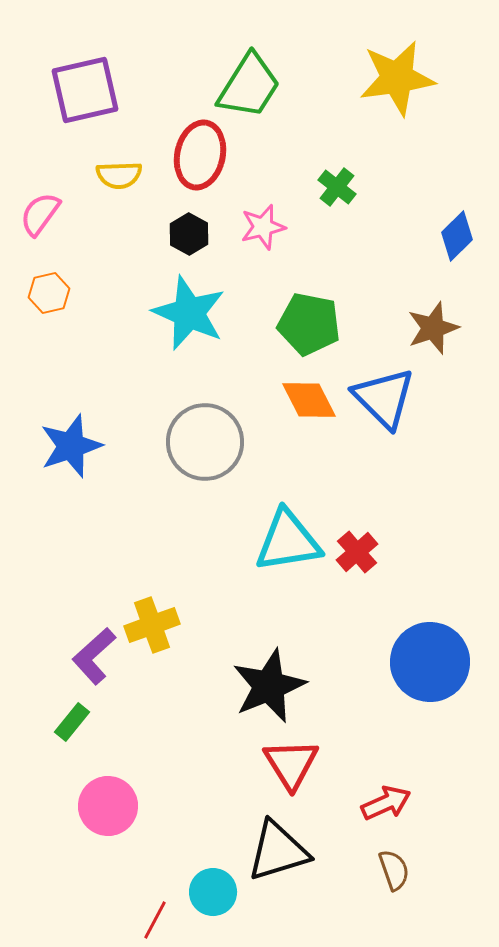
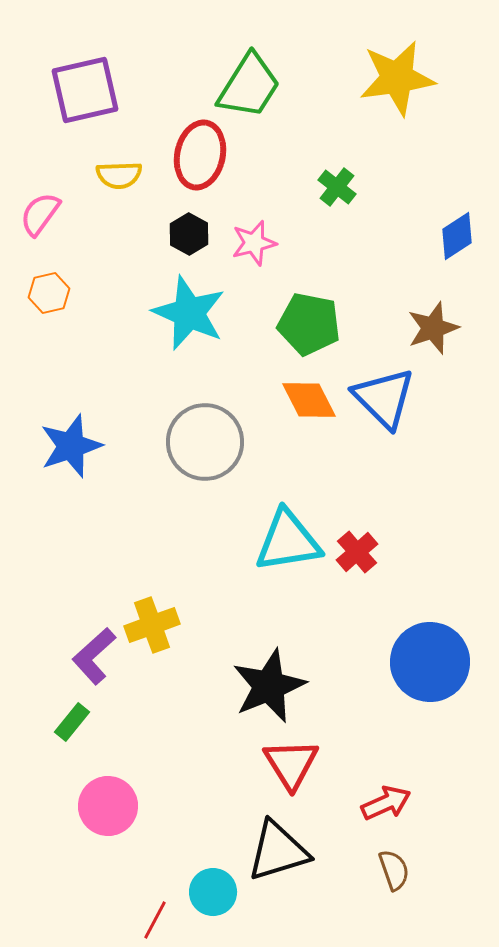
pink star: moved 9 px left, 16 px down
blue diamond: rotated 12 degrees clockwise
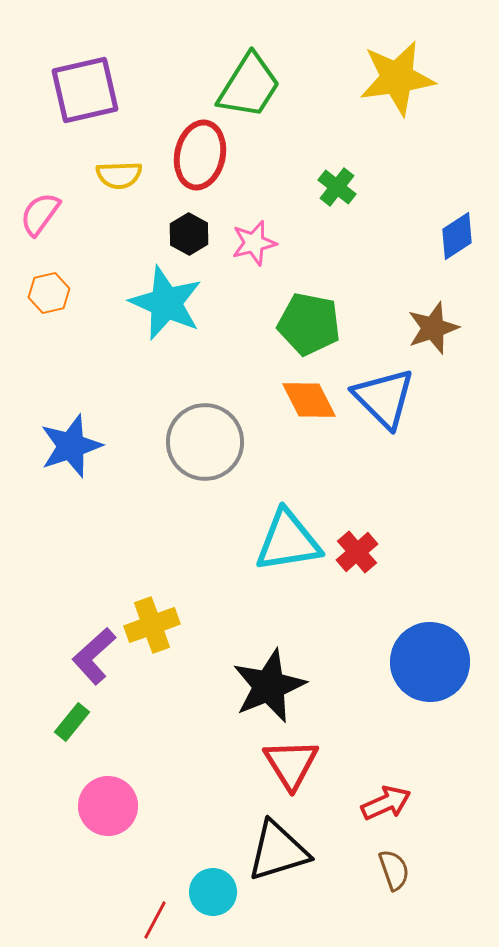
cyan star: moved 23 px left, 10 px up
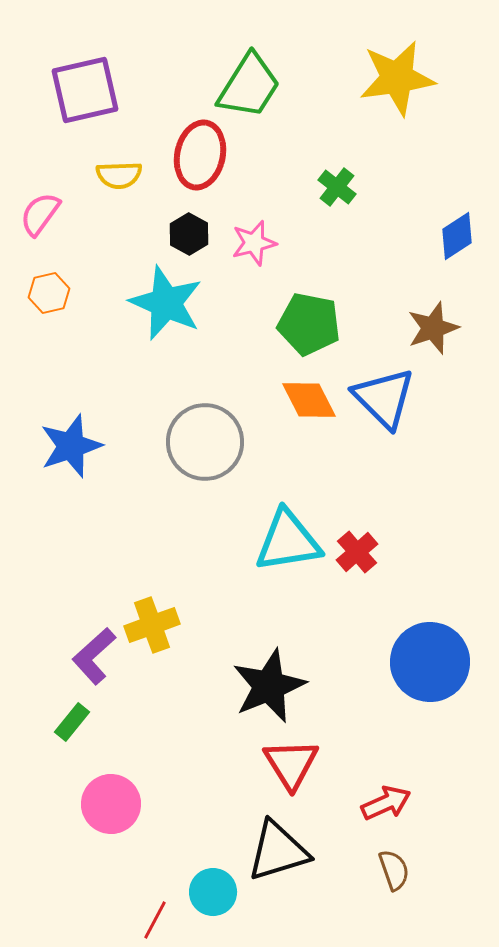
pink circle: moved 3 px right, 2 px up
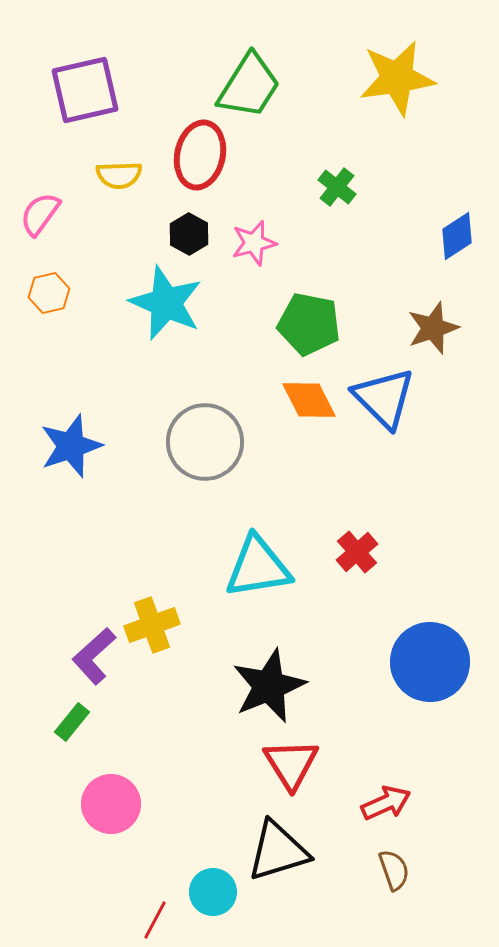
cyan triangle: moved 30 px left, 26 px down
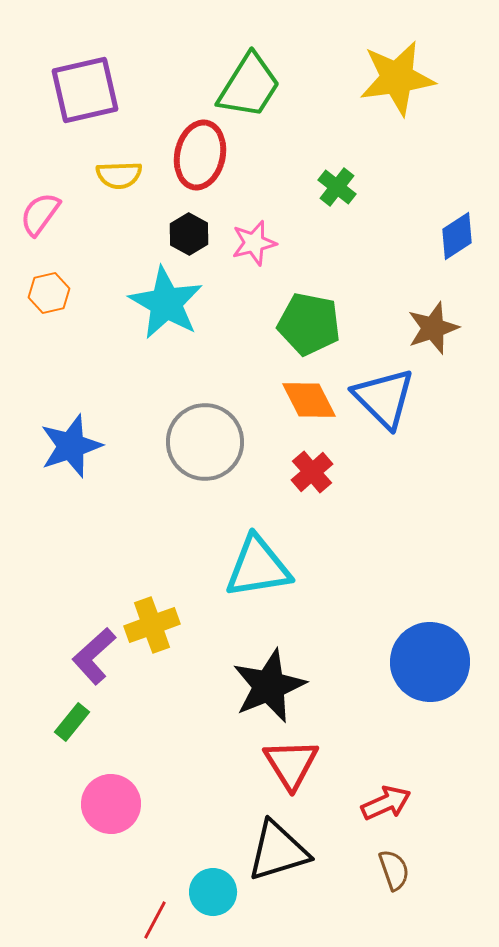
cyan star: rotated 6 degrees clockwise
red cross: moved 45 px left, 80 px up
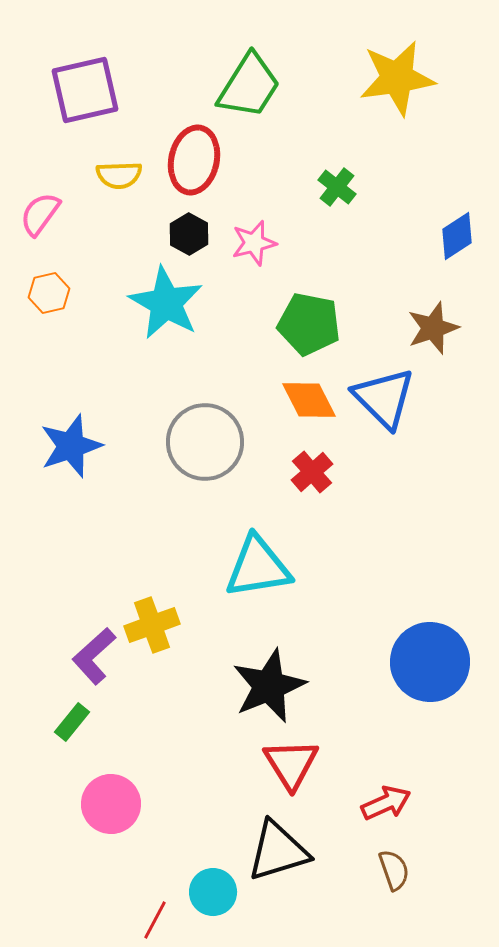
red ellipse: moved 6 px left, 5 px down
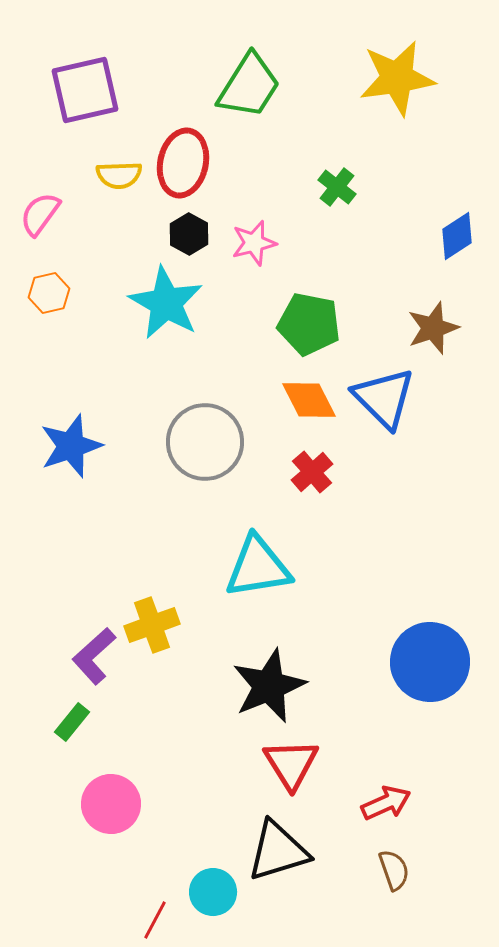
red ellipse: moved 11 px left, 3 px down
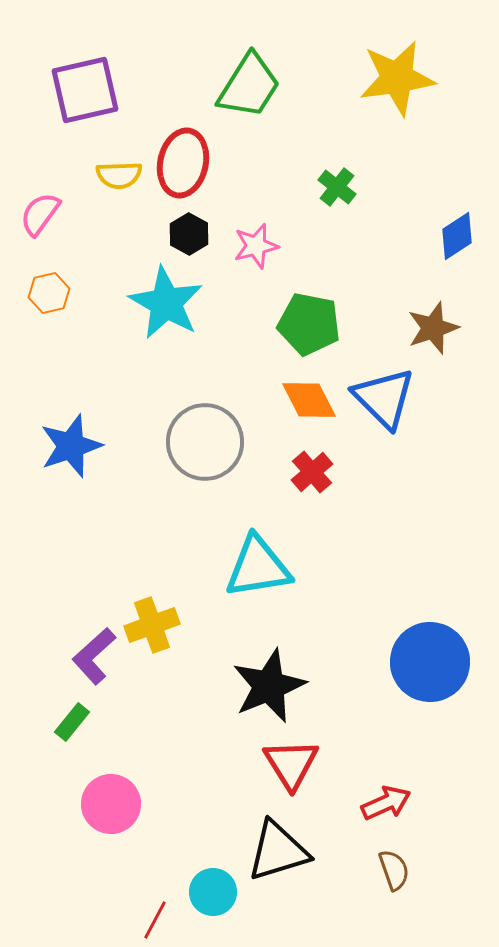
pink star: moved 2 px right, 3 px down
